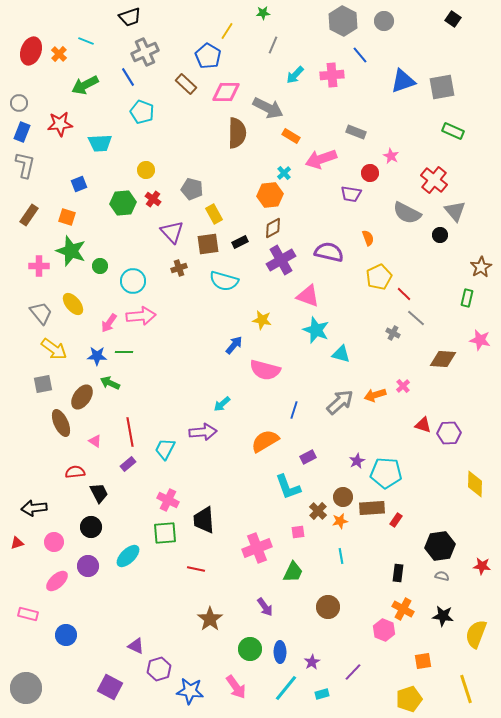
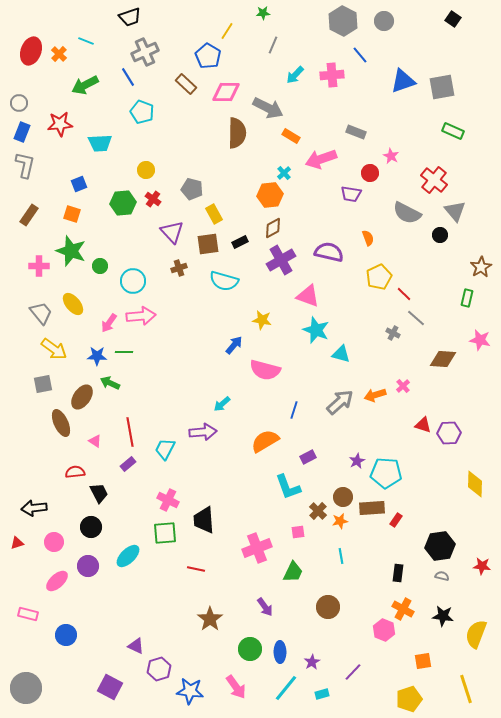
orange square at (67, 217): moved 5 px right, 3 px up
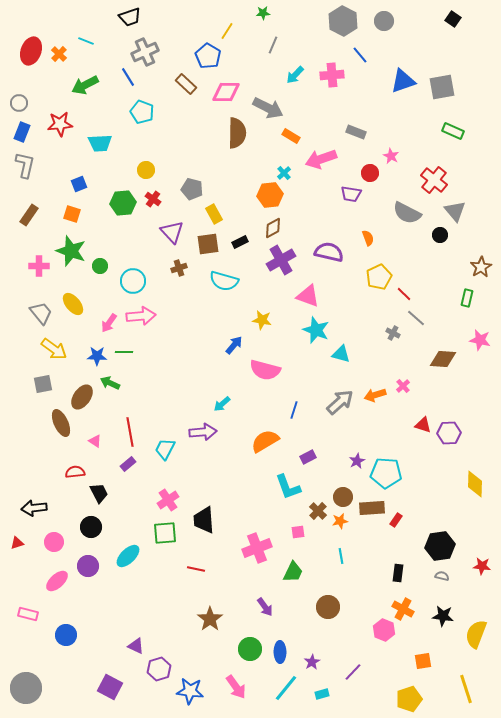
pink cross at (168, 500): rotated 30 degrees clockwise
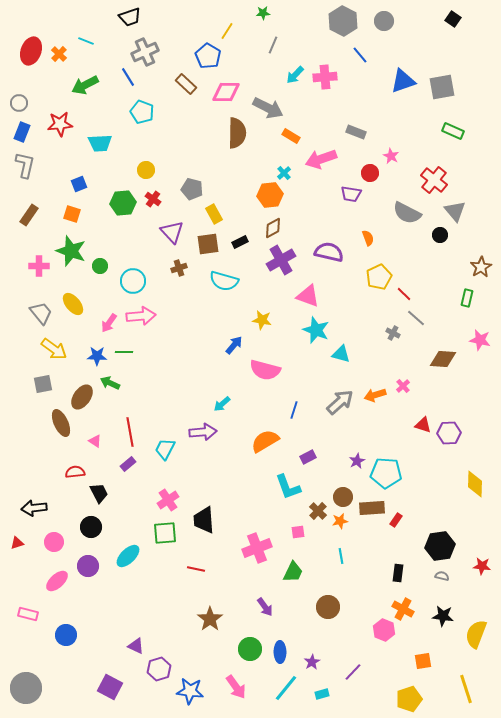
pink cross at (332, 75): moved 7 px left, 2 px down
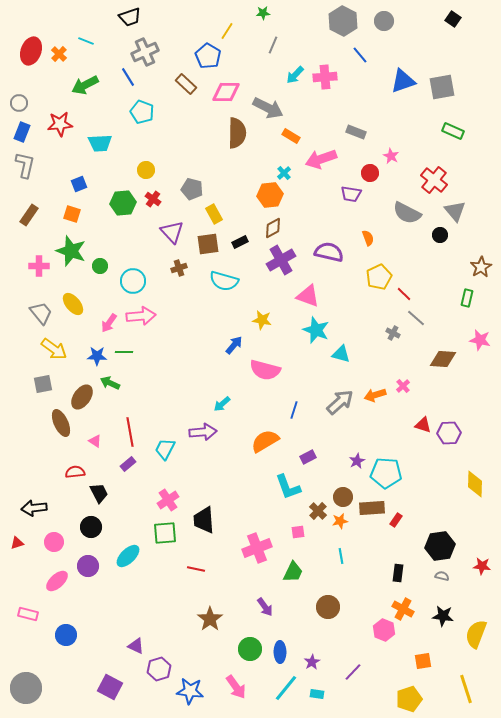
cyan rectangle at (322, 694): moved 5 px left; rotated 24 degrees clockwise
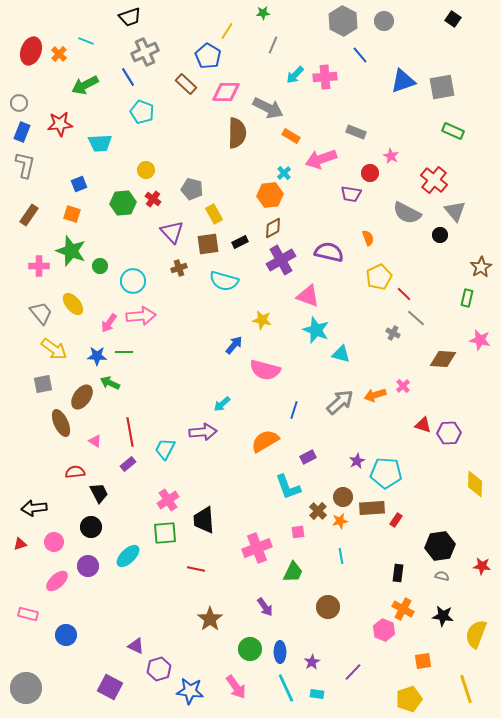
red triangle at (17, 543): moved 3 px right, 1 px down
cyan line at (286, 688): rotated 64 degrees counterclockwise
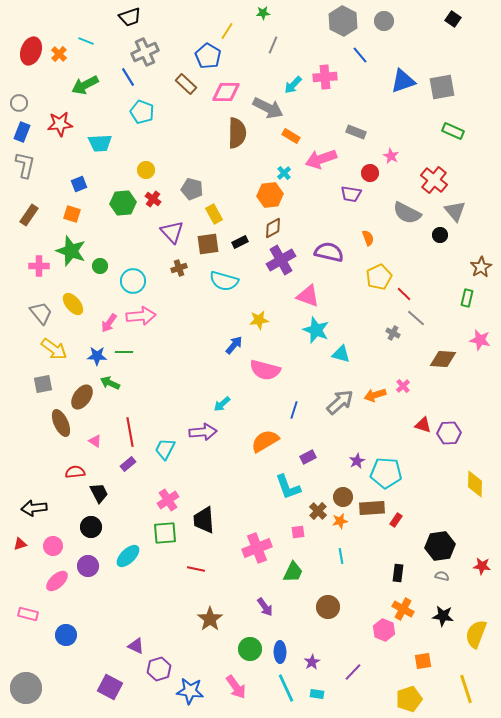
cyan arrow at (295, 75): moved 2 px left, 10 px down
yellow star at (262, 320): moved 3 px left; rotated 18 degrees counterclockwise
pink circle at (54, 542): moved 1 px left, 4 px down
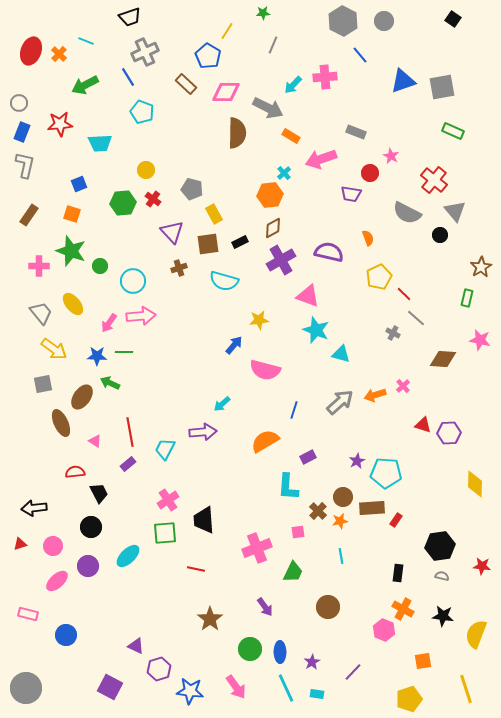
cyan L-shape at (288, 487): rotated 24 degrees clockwise
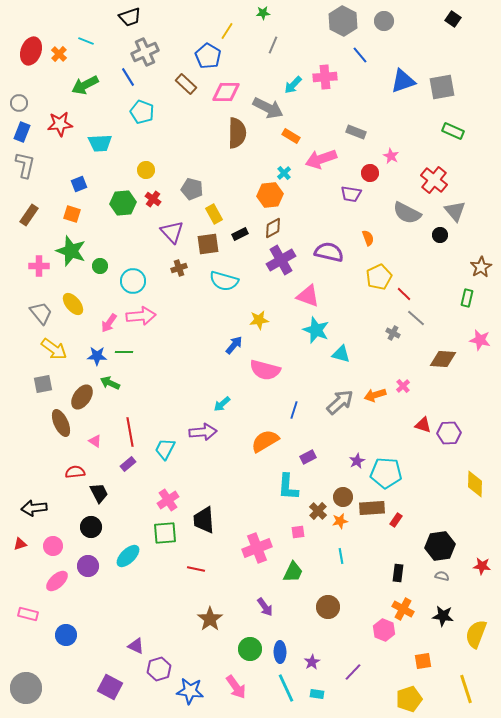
black rectangle at (240, 242): moved 8 px up
